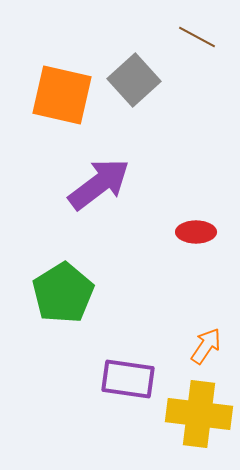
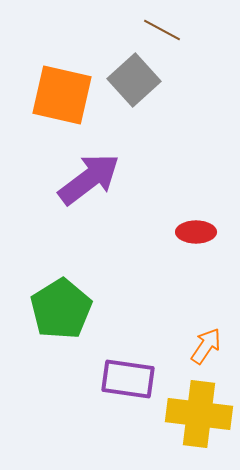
brown line: moved 35 px left, 7 px up
purple arrow: moved 10 px left, 5 px up
green pentagon: moved 2 px left, 16 px down
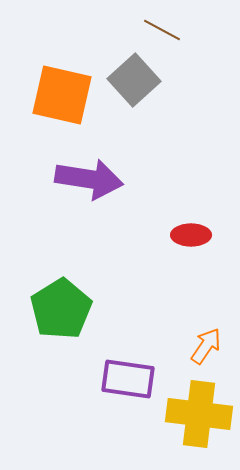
purple arrow: rotated 46 degrees clockwise
red ellipse: moved 5 px left, 3 px down
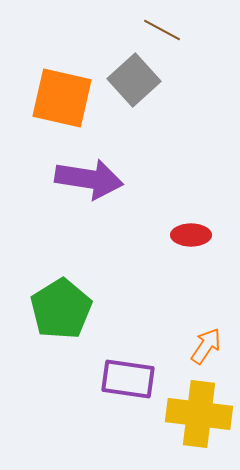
orange square: moved 3 px down
